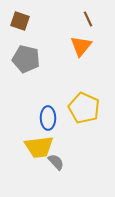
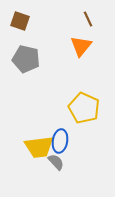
blue ellipse: moved 12 px right, 23 px down; rotated 10 degrees clockwise
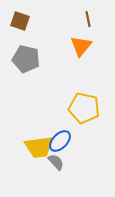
brown line: rotated 14 degrees clockwise
yellow pentagon: rotated 12 degrees counterclockwise
blue ellipse: rotated 35 degrees clockwise
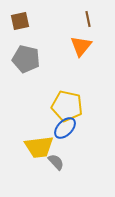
brown square: rotated 30 degrees counterclockwise
yellow pentagon: moved 17 px left, 2 px up
blue ellipse: moved 5 px right, 13 px up
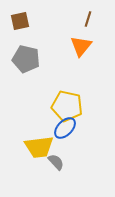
brown line: rotated 28 degrees clockwise
